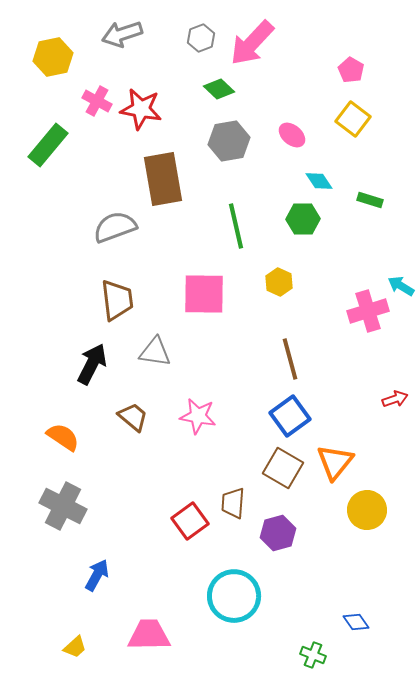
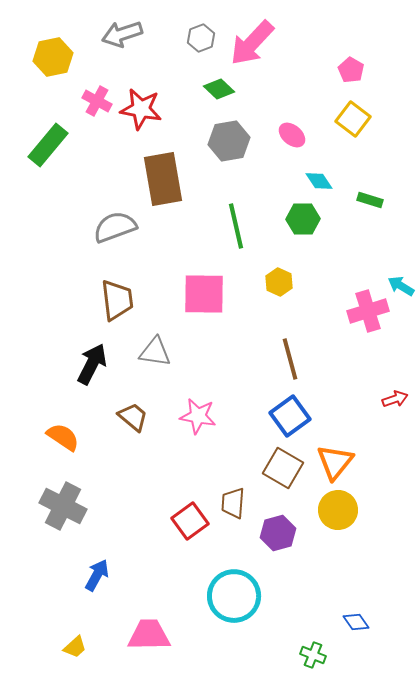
yellow circle at (367, 510): moved 29 px left
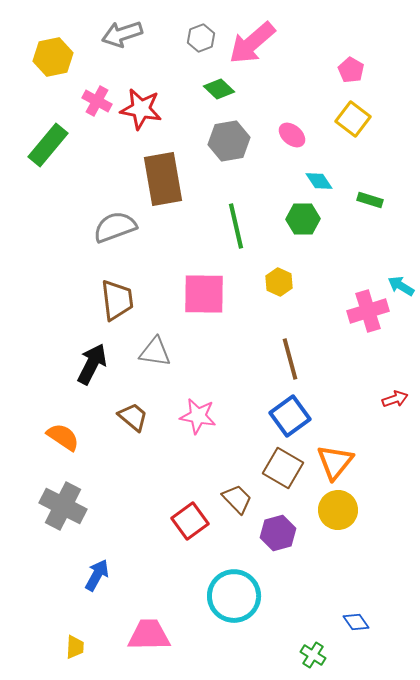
pink arrow at (252, 43): rotated 6 degrees clockwise
brown trapezoid at (233, 503): moved 4 px right, 4 px up; rotated 132 degrees clockwise
yellow trapezoid at (75, 647): rotated 45 degrees counterclockwise
green cross at (313, 655): rotated 10 degrees clockwise
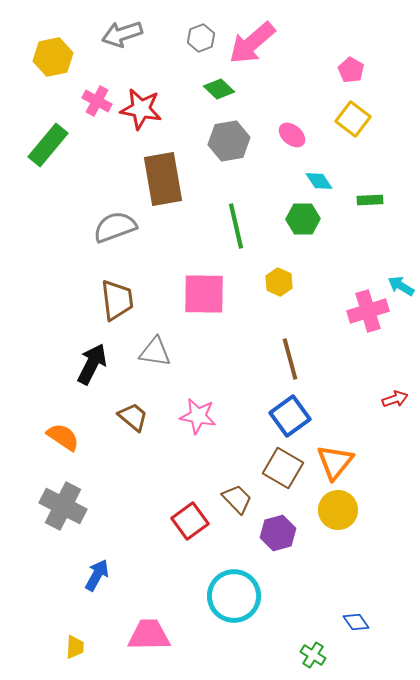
green rectangle at (370, 200): rotated 20 degrees counterclockwise
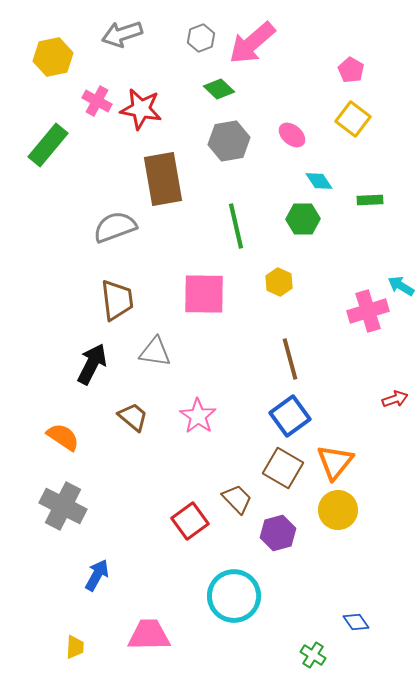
pink star at (198, 416): rotated 24 degrees clockwise
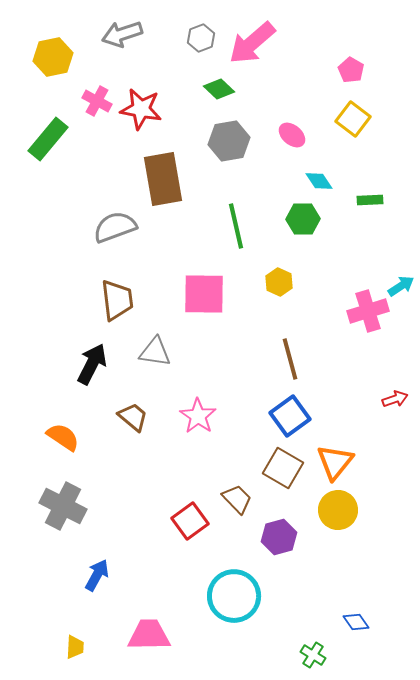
green rectangle at (48, 145): moved 6 px up
cyan arrow at (401, 286): rotated 116 degrees clockwise
purple hexagon at (278, 533): moved 1 px right, 4 px down
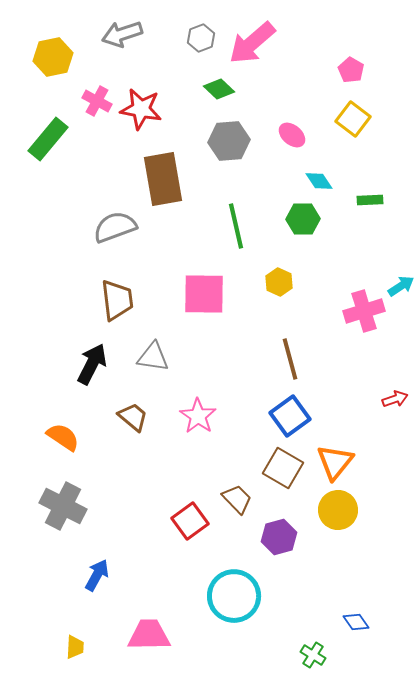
gray hexagon at (229, 141): rotated 6 degrees clockwise
pink cross at (368, 311): moved 4 px left
gray triangle at (155, 352): moved 2 px left, 5 px down
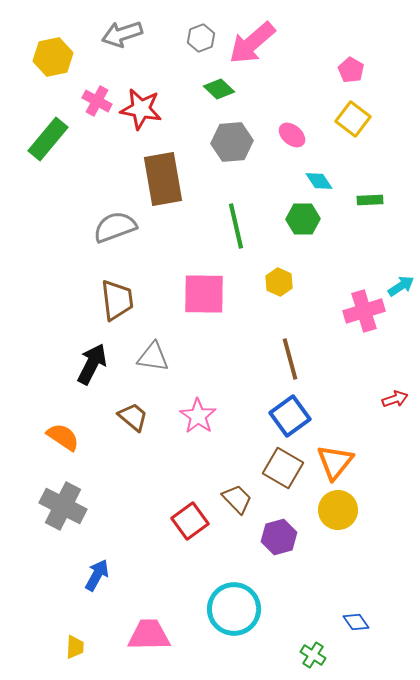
gray hexagon at (229, 141): moved 3 px right, 1 px down
cyan circle at (234, 596): moved 13 px down
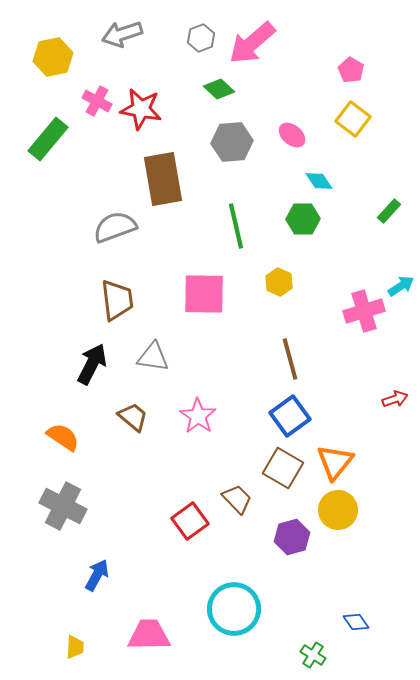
green rectangle at (370, 200): moved 19 px right, 11 px down; rotated 45 degrees counterclockwise
purple hexagon at (279, 537): moved 13 px right
